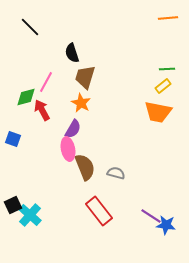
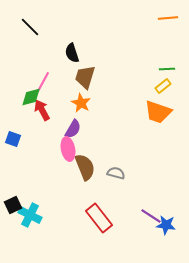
pink line: moved 3 px left
green diamond: moved 5 px right
orange trapezoid: rotated 8 degrees clockwise
red rectangle: moved 7 px down
cyan cross: rotated 15 degrees counterclockwise
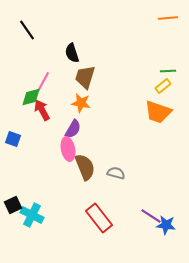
black line: moved 3 px left, 3 px down; rotated 10 degrees clockwise
green line: moved 1 px right, 2 px down
orange star: rotated 18 degrees counterclockwise
cyan cross: moved 2 px right
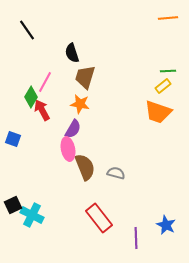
pink line: moved 2 px right
green diamond: rotated 45 degrees counterclockwise
orange star: moved 1 px left, 1 px down
purple line: moved 15 px left, 22 px down; rotated 55 degrees clockwise
blue star: rotated 18 degrees clockwise
